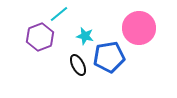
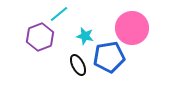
pink circle: moved 7 px left
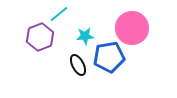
cyan star: rotated 18 degrees counterclockwise
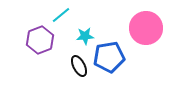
cyan line: moved 2 px right, 1 px down
pink circle: moved 14 px right
purple hexagon: moved 3 px down
black ellipse: moved 1 px right, 1 px down
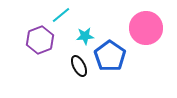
blue pentagon: moved 1 px right, 1 px up; rotated 28 degrees counterclockwise
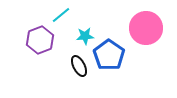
blue pentagon: moved 1 px left, 1 px up
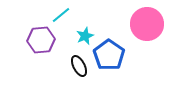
pink circle: moved 1 px right, 4 px up
cyan star: rotated 18 degrees counterclockwise
purple hexagon: moved 1 px right; rotated 16 degrees clockwise
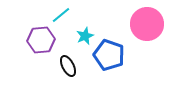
blue pentagon: rotated 16 degrees counterclockwise
black ellipse: moved 11 px left
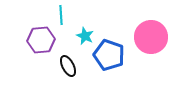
cyan line: rotated 54 degrees counterclockwise
pink circle: moved 4 px right, 13 px down
cyan star: rotated 24 degrees counterclockwise
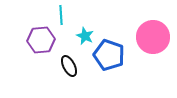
pink circle: moved 2 px right
black ellipse: moved 1 px right
